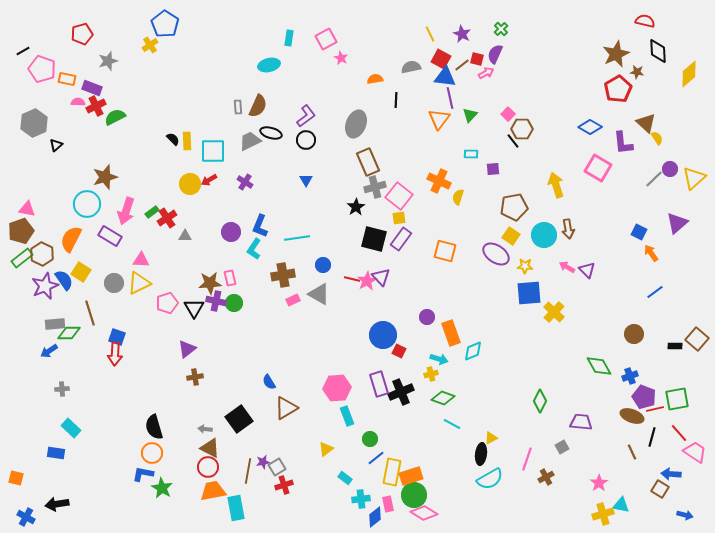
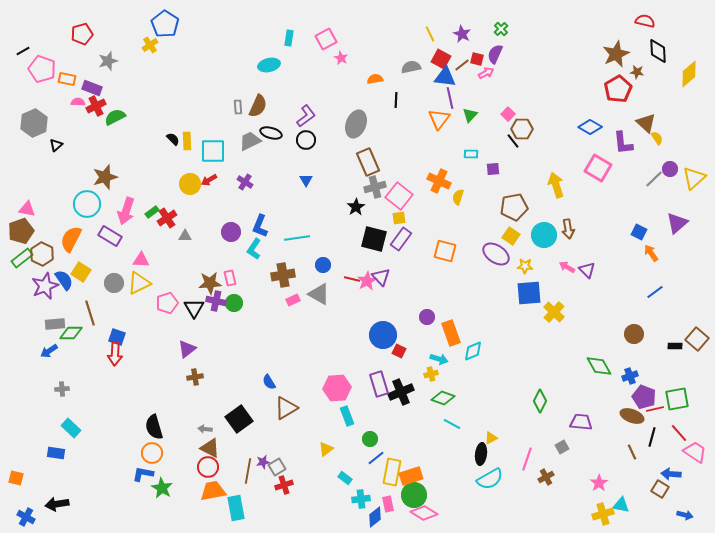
green diamond at (69, 333): moved 2 px right
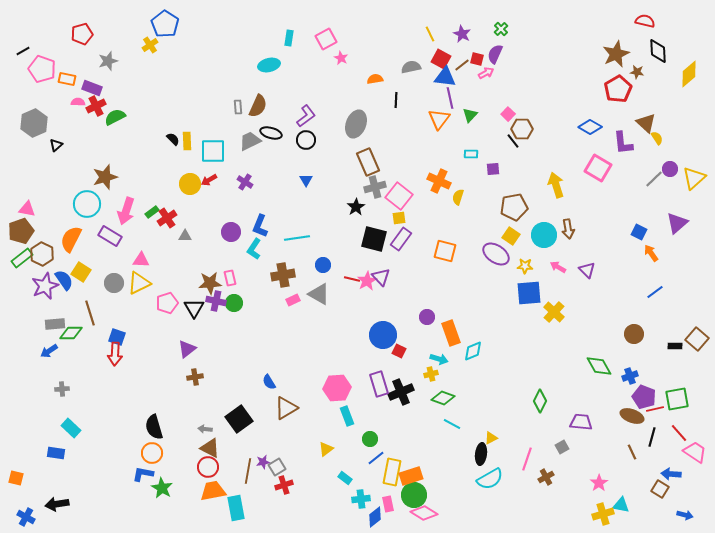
pink arrow at (567, 267): moved 9 px left
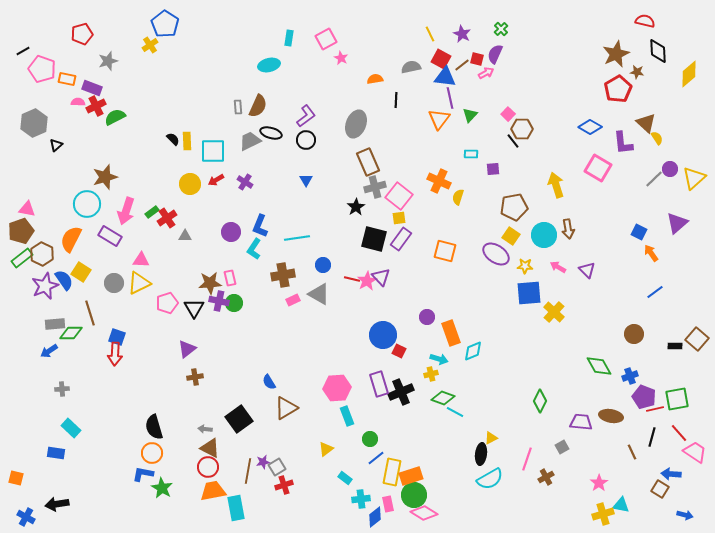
red arrow at (209, 180): moved 7 px right
purple cross at (216, 301): moved 3 px right
brown ellipse at (632, 416): moved 21 px left; rotated 10 degrees counterclockwise
cyan line at (452, 424): moved 3 px right, 12 px up
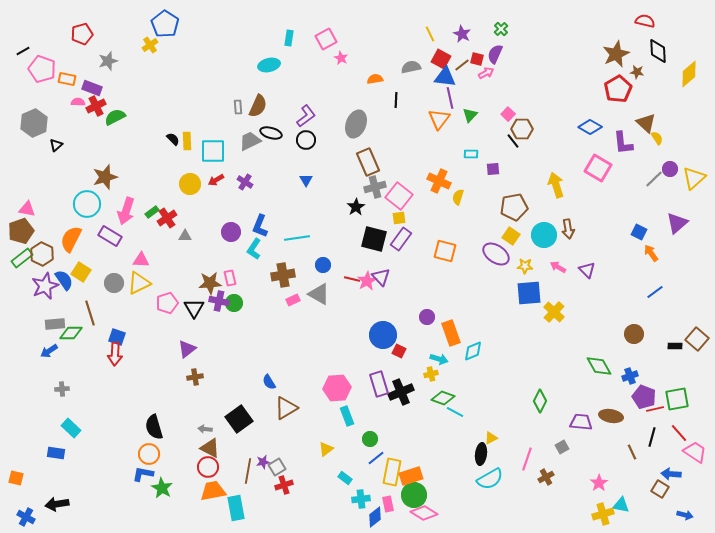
orange circle at (152, 453): moved 3 px left, 1 px down
